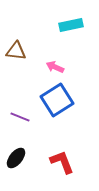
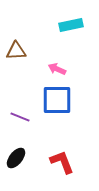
brown triangle: rotated 10 degrees counterclockwise
pink arrow: moved 2 px right, 2 px down
blue square: rotated 32 degrees clockwise
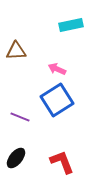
blue square: rotated 32 degrees counterclockwise
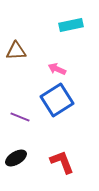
black ellipse: rotated 20 degrees clockwise
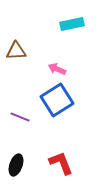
cyan rectangle: moved 1 px right, 1 px up
black ellipse: moved 7 px down; rotated 40 degrees counterclockwise
red L-shape: moved 1 px left, 1 px down
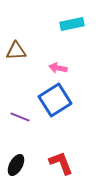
pink arrow: moved 1 px right, 1 px up; rotated 12 degrees counterclockwise
blue square: moved 2 px left
black ellipse: rotated 10 degrees clockwise
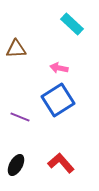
cyan rectangle: rotated 55 degrees clockwise
brown triangle: moved 2 px up
pink arrow: moved 1 px right
blue square: moved 3 px right
red L-shape: rotated 20 degrees counterclockwise
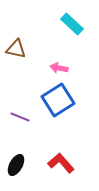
brown triangle: rotated 15 degrees clockwise
